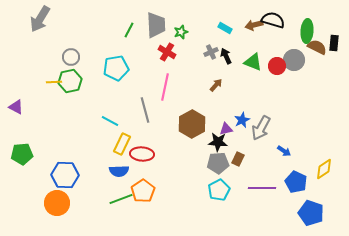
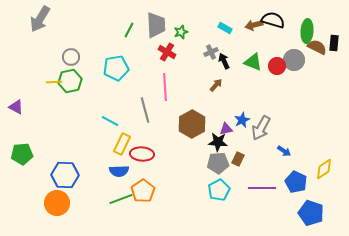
black arrow at (226, 56): moved 2 px left, 5 px down
pink line at (165, 87): rotated 16 degrees counterclockwise
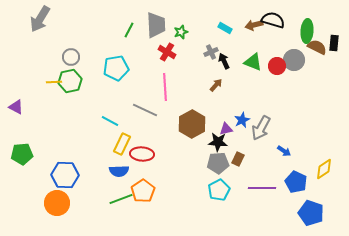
gray line at (145, 110): rotated 50 degrees counterclockwise
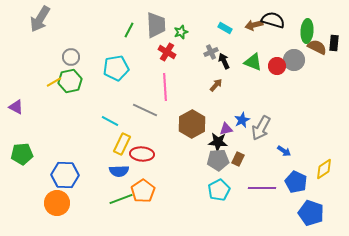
yellow line at (54, 82): rotated 28 degrees counterclockwise
gray pentagon at (218, 163): moved 3 px up
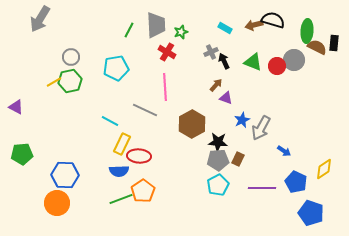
purple triangle at (226, 129): moved 31 px up; rotated 32 degrees clockwise
red ellipse at (142, 154): moved 3 px left, 2 px down
cyan pentagon at (219, 190): moved 1 px left, 5 px up
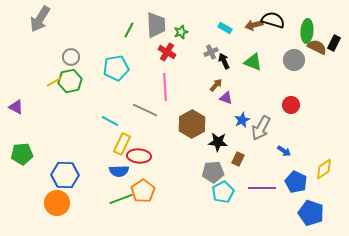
black rectangle at (334, 43): rotated 21 degrees clockwise
red circle at (277, 66): moved 14 px right, 39 px down
gray pentagon at (218, 160): moved 5 px left, 12 px down
cyan pentagon at (218, 185): moved 5 px right, 7 px down
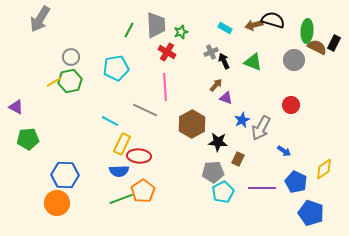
green pentagon at (22, 154): moved 6 px right, 15 px up
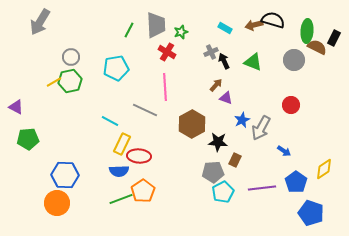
gray arrow at (40, 19): moved 3 px down
black rectangle at (334, 43): moved 5 px up
brown rectangle at (238, 159): moved 3 px left, 1 px down
blue pentagon at (296, 182): rotated 10 degrees clockwise
purple line at (262, 188): rotated 8 degrees counterclockwise
